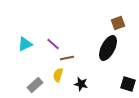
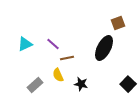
black ellipse: moved 4 px left
yellow semicircle: rotated 40 degrees counterclockwise
black square: rotated 28 degrees clockwise
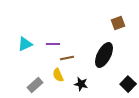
purple line: rotated 40 degrees counterclockwise
black ellipse: moved 7 px down
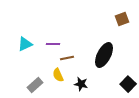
brown square: moved 4 px right, 4 px up
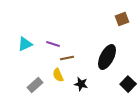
purple line: rotated 16 degrees clockwise
black ellipse: moved 3 px right, 2 px down
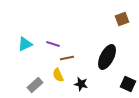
black square: rotated 21 degrees counterclockwise
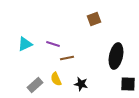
brown square: moved 28 px left
black ellipse: moved 9 px right, 1 px up; rotated 15 degrees counterclockwise
yellow semicircle: moved 2 px left, 4 px down
black square: rotated 21 degrees counterclockwise
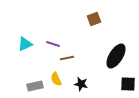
black ellipse: rotated 20 degrees clockwise
gray rectangle: moved 1 px down; rotated 28 degrees clockwise
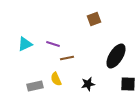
black star: moved 7 px right; rotated 24 degrees counterclockwise
